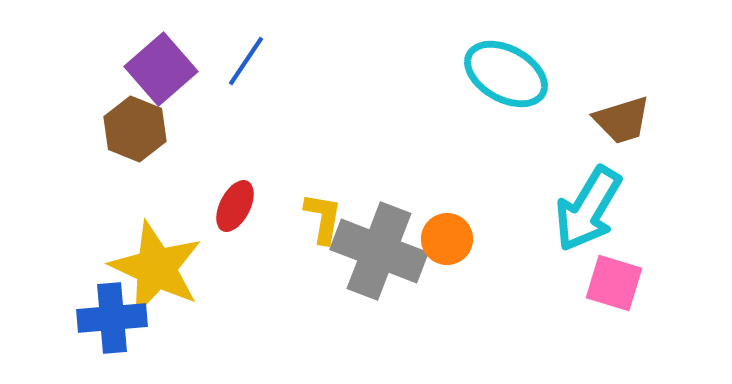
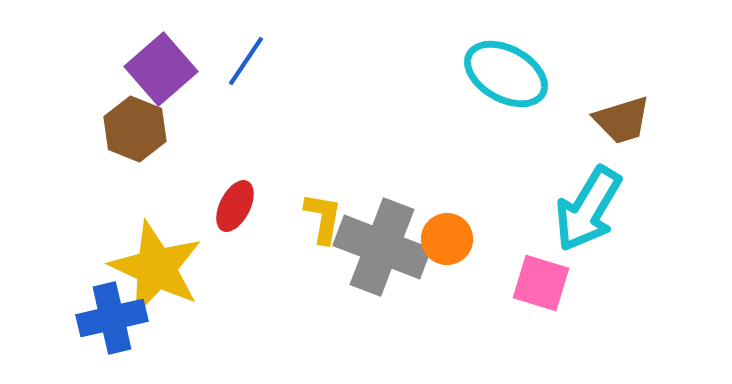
gray cross: moved 3 px right, 4 px up
pink square: moved 73 px left
blue cross: rotated 8 degrees counterclockwise
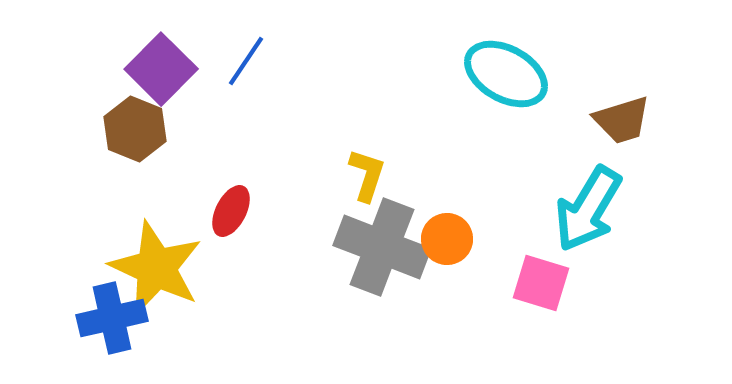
purple square: rotated 4 degrees counterclockwise
red ellipse: moved 4 px left, 5 px down
yellow L-shape: moved 44 px right, 43 px up; rotated 8 degrees clockwise
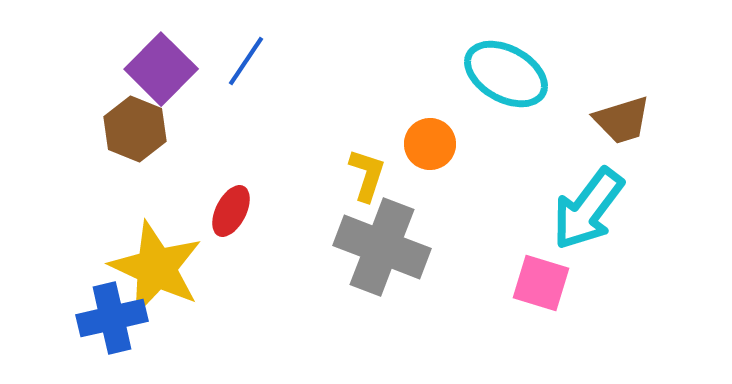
cyan arrow: rotated 6 degrees clockwise
orange circle: moved 17 px left, 95 px up
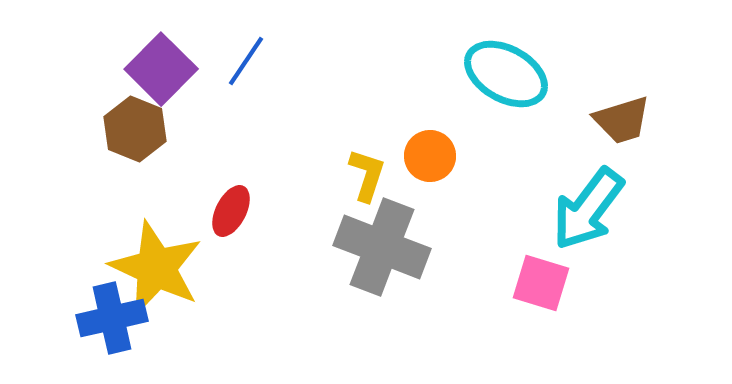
orange circle: moved 12 px down
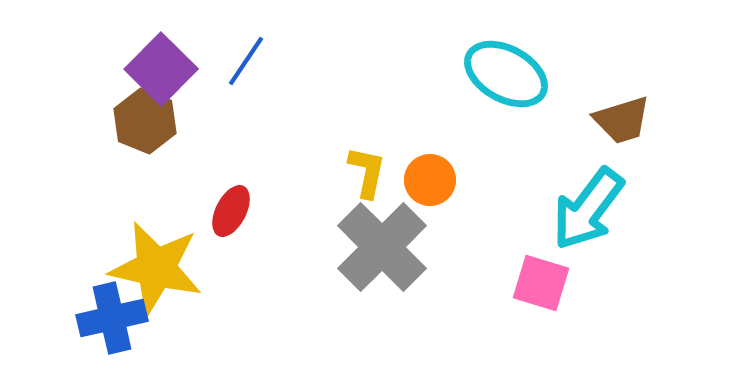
brown hexagon: moved 10 px right, 8 px up
orange circle: moved 24 px down
yellow L-shape: moved 3 px up; rotated 6 degrees counterclockwise
gray cross: rotated 24 degrees clockwise
yellow star: rotated 12 degrees counterclockwise
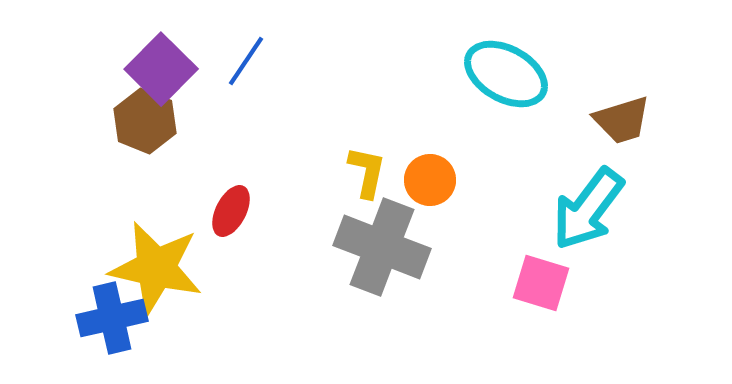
gray cross: rotated 24 degrees counterclockwise
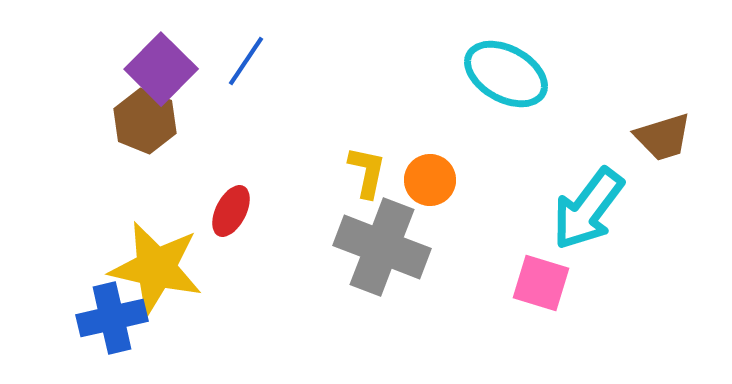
brown trapezoid: moved 41 px right, 17 px down
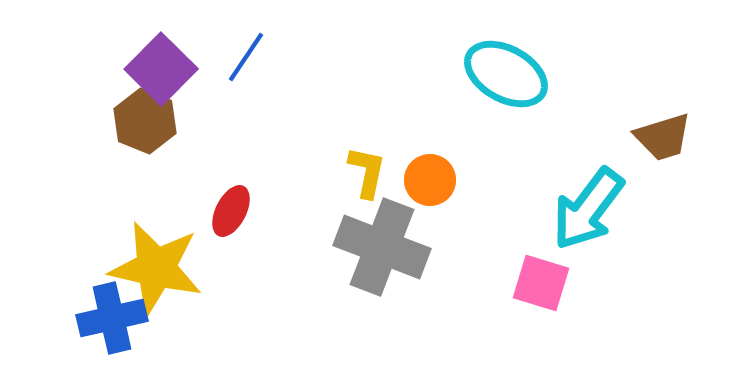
blue line: moved 4 px up
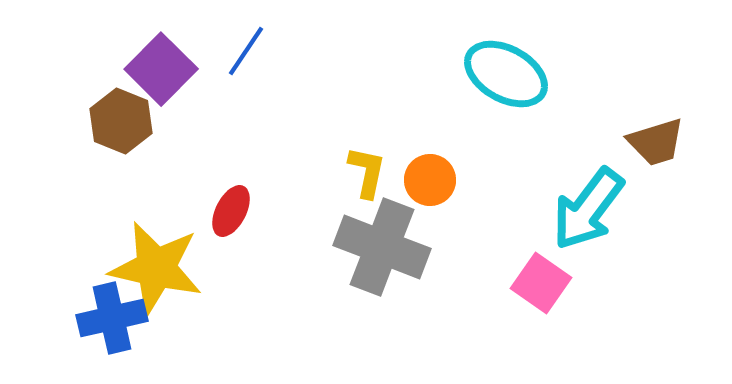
blue line: moved 6 px up
brown hexagon: moved 24 px left
brown trapezoid: moved 7 px left, 5 px down
pink square: rotated 18 degrees clockwise
